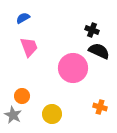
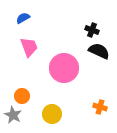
pink circle: moved 9 px left
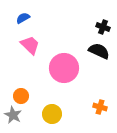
black cross: moved 11 px right, 3 px up
pink trapezoid: moved 1 px right, 2 px up; rotated 25 degrees counterclockwise
orange circle: moved 1 px left
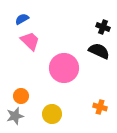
blue semicircle: moved 1 px left, 1 px down
pink trapezoid: moved 4 px up
gray star: moved 2 px right, 1 px down; rotated 30 degrees clockwise
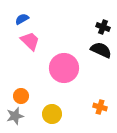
black semicircle: moved 2 px right, 1 px up
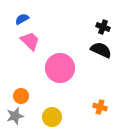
pink circle: moved 4 px left
yellow circle: moved 3 px down
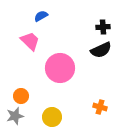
blue semicircle: moved 19 px right, 3 px up
black cross: rotated 24 degrees counterclockwise
black semicircle: rotated 130 degrees clockwise
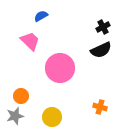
black cross: rotated 24 degrees counterclockwise
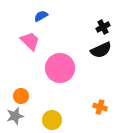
yellow circle: moved 3 px down
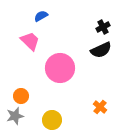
orange cross: rotated 24 degrees clockwise
